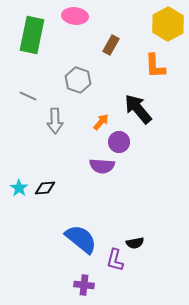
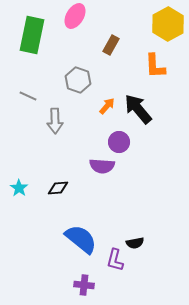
pink ellipse: rotated 65 degrees counterclockwise
orange arrow: moved 6 px right, 16 px up
black diamond: moved 13 px right
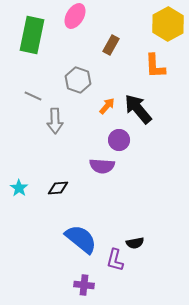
gray line: moved 5 px right
purple circle: moved 2 px up
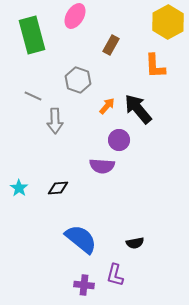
yellow hexagon: moved 2 px up
green rectangle: rotated 27 degrees counterclockwise
purple L-shape: moved 15 px down
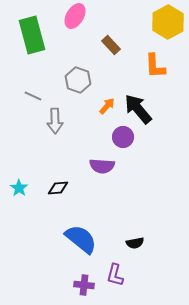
brown rectangle: rotated 72 degrees counterclockwise
purple circle: moved 4 px right, 3 px up
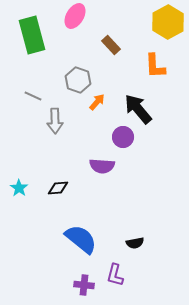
orange arrow: moved 10 px left, 4 px up
